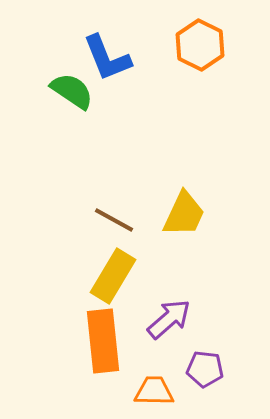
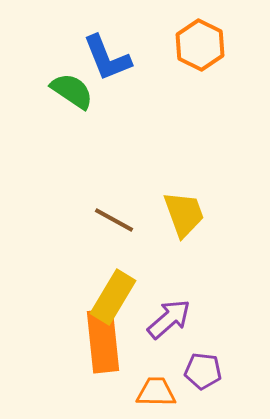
yellow trapezoid: rotated 45 degrees counterclockwise
yellow rectangle: moved 21 px down
purple pentagon: moved 2 px left, 2 px down
orange trapezoid: moved 2 px right, 1 px down
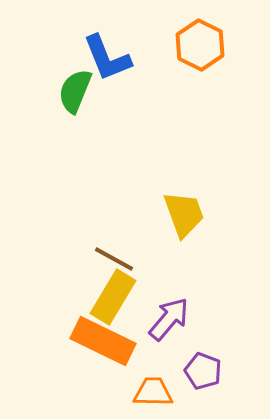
green semicircle: moved 3 px right; rotated 102 degrees counterclockwise
brown line: moved 39 px down
purple arrow: rotated 9 degrees counterclockwise
orange rectangle: rotated 58 degrees counterclockwise
purple pentagon: rotated 15 degrees clockwise
orange trapezoid: moved 3 px left
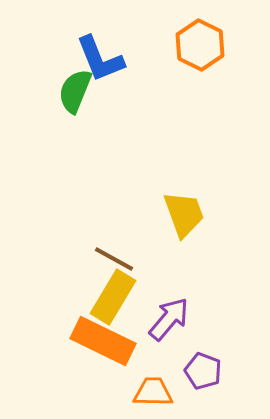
blue L-shape: moved 7 px left, 1 px down
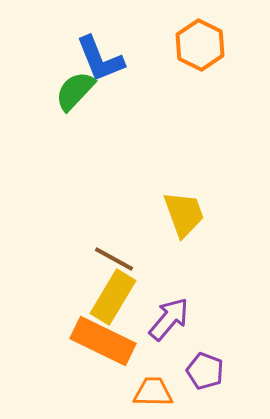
green semicircle: rotated 21 degrees clockwise
purple pentagon: moved 2 px right
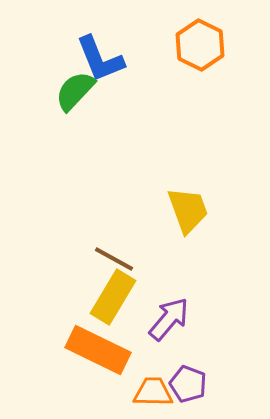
yellow trapezoid: moved 4 px right, 4 px up
orange rectangle: moved 5 px left, 9 px down
purple pentagon: moved 17 px left, 13 px down
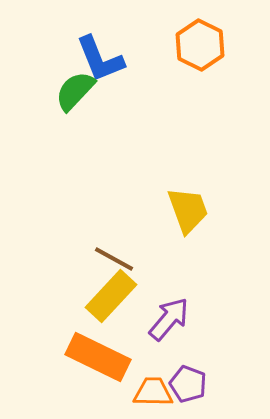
yellow rectangle: moved 2 px left, 1 px up; rotated 12 degrees clockwise
orange rectangle: moved 7 px down
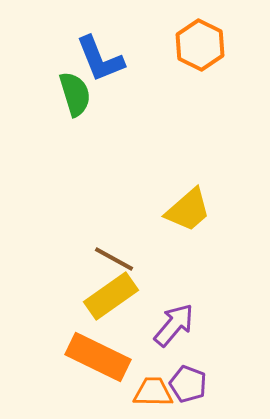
green semicircle: moved 3 px down; rotated 120 degrees clockwise
yellow trapezoid: rotated 69 degrees clockwise
yellow rectangle: rotated 12 degrees clockwise
purple arrow: moved 5 px right, 6 px down
